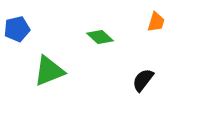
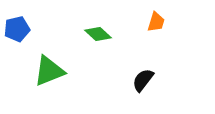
green diamond: moved 2 px left, 3 px up
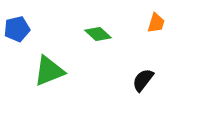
orange trapezoid: moved 1 px down
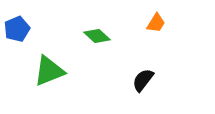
orange trapezoid: rotated 15 degrees clockwise
blue pentagon: rotated 10 degrees counterclockwise
green diamond: moved 1 px left, 2 px down
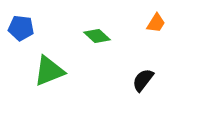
blue pentagon: moved 4 px right, 1 px up; rotated 30 degrees clockwise
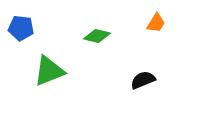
green diamond: rotated 28 degrees counterclockwise
black semicircle: rotated 30 degrees clockwise
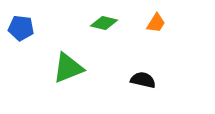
green diamond: moved 7 px right, 13 px up
green triangle: moved 19 px right, 3 px up
black semicircle: rotated 35 degrees clockwise
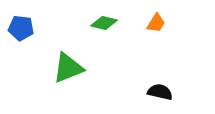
black semicircle: moved 17 px right, 12 px down
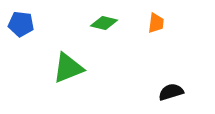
orange trapezoid: rotated 25 degrees counterclockwise
blue pentagon: moved 4 px up
black semicircle: moved 11 px right; rotated 30 degrees counterclockwise
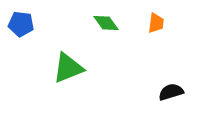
green diamond: moved 2 px right; rotated 40 degrees clockwise
